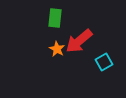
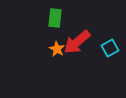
red arrow: moved 2 px left, 1 px down
cyan square: moved 6 px right, 14 px up
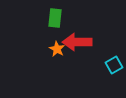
red arrow: rotated 40 degrees clockwise
cyan square: moved 4 px right, 17 px down
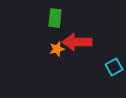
orange star: rotated 28 degrees clockwise
cyan square: moved 2 px down
